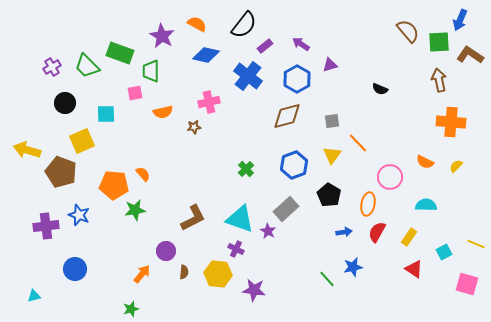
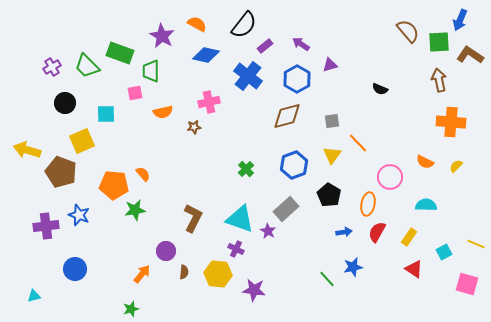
brown L-shape at (193, 218): rotated 36 degrees counterclockwise
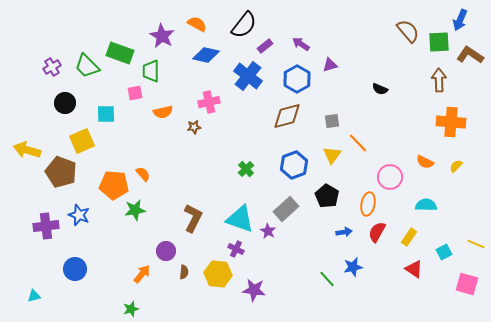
brown arrow at (439, 80): rotated 10 degrees clockwise
black pentagon at (329, 195): moved 2 px left, 1 px down
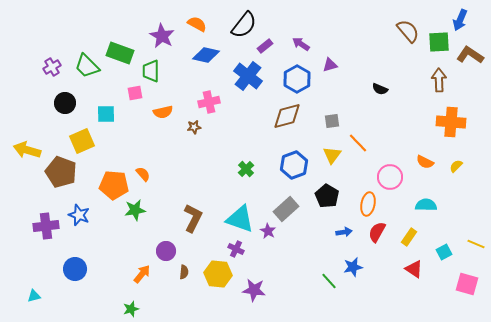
green line at (327, 279): moved 2 px right, 2 px down
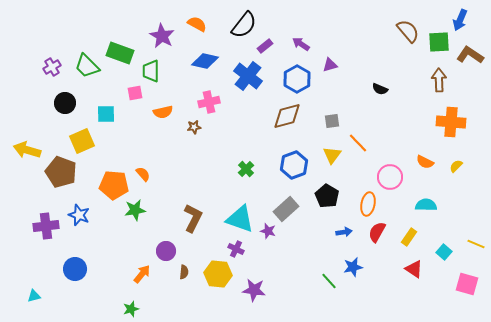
blue diamond at (206, 55): moved 1 px left, 6 px down
purple star at (268, 231): rotated 14 degrees counterclockwise
cyan square at (444, 252): rotated 21 degrees counterclockwise
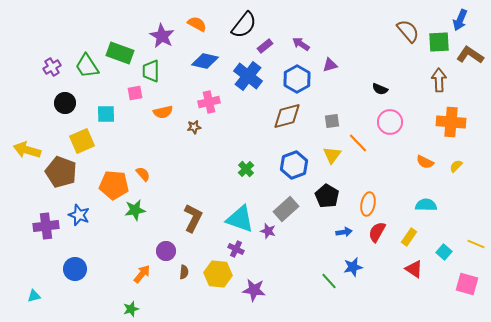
green trapezoid at (87, 66): rotated 12 degrees clockwise
pink circle at (390, 177): moved 55 px up
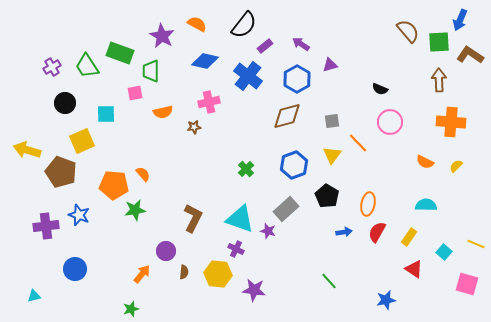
blue star at (353, 267): moved 33 px right, 33 px down
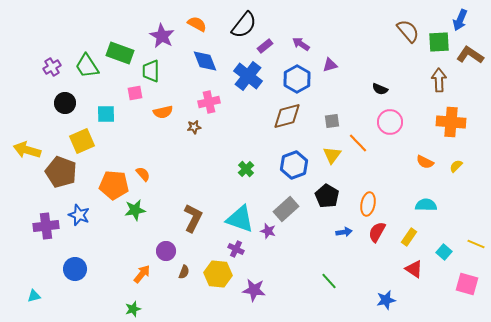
blue diamond at (205, 61): rotated 56 degrees clockwise
brown semicircle at (184, 272): rotated 16 degrees clockwise
green star at (131, 309): moved 2 px right
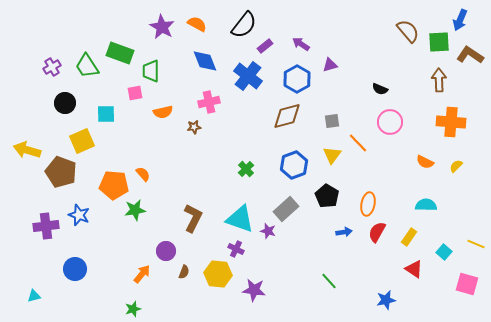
purple star at (162, 36): moved 9 px up
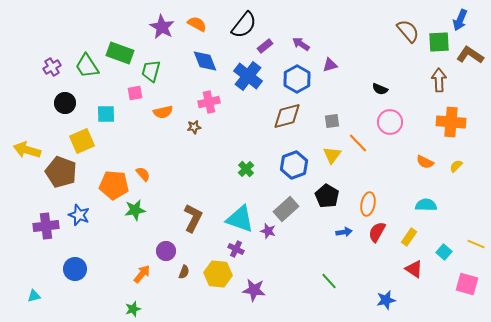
green trapezoid at (151, 71): rotated 15 degrees clockwise
